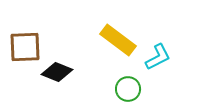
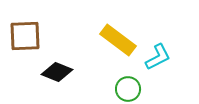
brown square: moved 11 px up
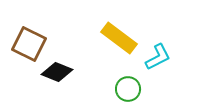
brown square: moved 4 px right, 8 px down; rotated 28 degrees clockwise
yellow rectangle: moved 1 px right, 2 px up
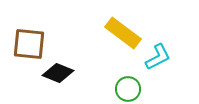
yellow rectangle: moved 4 px right, 5 px up
brown square: rotated 20 degrees counterclockwise
black diamond: moved 1 px right, 1 px down
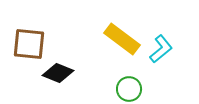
yellow rectangle: moved 1 px left, 6 px down
cyan L-shape: moved 3 px right, 8 px up; rotated 12 degrees counterclockwise
green circle: moved 1 px right
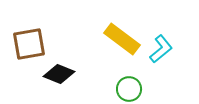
brown square: rotated 16 degrees counterclockwise
black diamond: moved 1 px right, 1 px down
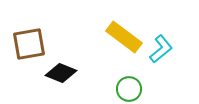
yellow rectangle: moved 2 px right, 2 px up
black diamond: moved 2 px right, 1 px up
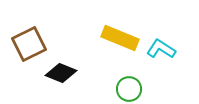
yellow rectangle: moved 4 px left, 1 px down; rotated 15 degrees counterclockwise
brown square: rotated 16 degrees counterclockwise
cyan L-shape: rotated 108 degrees counterclockwise
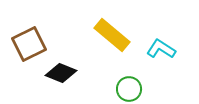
yellow rectangle: moved 8 px left, 3 px up; rotated 18 degrees clockwise
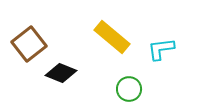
yellow rectangle: moved 2 px down
brown square: rotated 12 degrees counterclockwise
cyan L-shape: rotated 40 degrees counterclockwise
